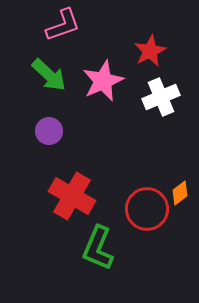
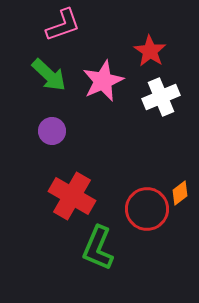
red star: rotated 12 degrees counterclockwise
purple circle: moved 3 px right
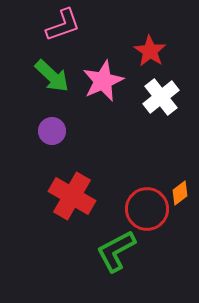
green arrow: moved 3 px right, 1 px down
white cross: rotated 15 degrees counterclockwise
green L-shape: moved 18 px right, 3 px down; rotated 39 degrees clockwise
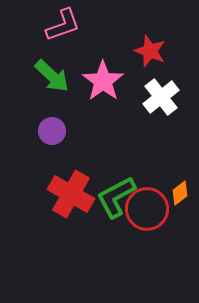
red star: rotated 12 degrees counterclockwise
pink star: rotated 12 degrees counterclockwise
red cross: moved 1 px left, 2 px up
green L-shape: moved 54 px up
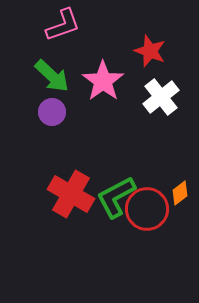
purple circle: moved 19 px up
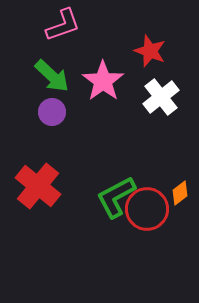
red cross: moved 33 px left, 8 px up; rotated 9 degrees clockwise
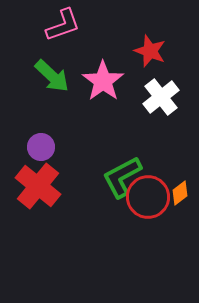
purple circle: moved 11 px left, 35 px down
green L-shape: moved 6 px right, 20 px up
red circle: moved 1 px right, 12 px up
